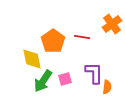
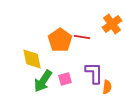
orange pentagon: moved 7 px right, 1 px up
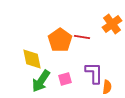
green arrow: moved 2 px left
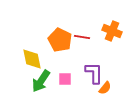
orange cross: moved 7 px down; rotated 30 degrees counterclockwise
orange pentagon: rotated 10 degrees counterclockwise
pink square: rotated 16 degrees clockwise
orange semicircle: moved 2 px left, 1 px down; rotated 32 degrees clockwise
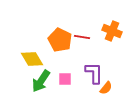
yellow diamond: rotated 20 degrees counterclockwise
orange semicircle: moved 1 px right
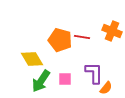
orange pentagon: rotated 10 degrees counterclockwise
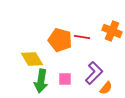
purple L-shape: rotated 45 degrees clockwise
green arrow: rotated 25 degrees counterclockwise
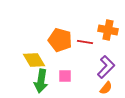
orange cross: moved 4 px left, 1 px up; rotated 12 degrees counterclockwise
red line: moved 3 px right, 5 px down
yellow diamond: moved 2 px right, 1 px down
purple L-shape: moved 12 px right, 6 px up
pink square: moved 3 px up
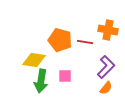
yellow diamond: rotated 50 degrees counterclockwise
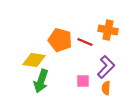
red line: rotated 14 degrees clockwise
pink square: moved 18 px right, 5 px down
green arrow: rotated 10 degrees clockwise
orange semicircle: rotated 144 degrees clockwise
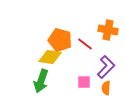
red line: moved 2 px down; rotated 14 degrees clockwise
yellow diamond: moved 16 px right, 3 px up
pink square: moved 1 px right, 1 px down
